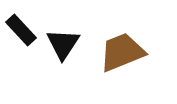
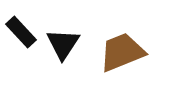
black rectangle: moved 2 px down
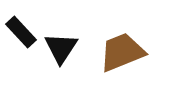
black triangle: moved 2 px left, 4 px down
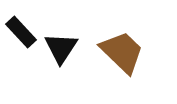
brown trapezoid: rotated 66 degrees clockwise
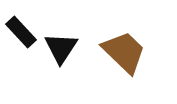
brown trapezoid: moved 2 px right
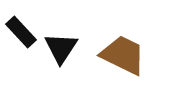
brown trapezoid: moved 1 px left, 3 px down; rotated 18 degrees counterclockwise
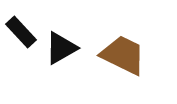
black triangle: rotated 27 degrees clockwise
